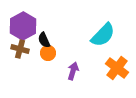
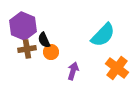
purple hexagon: rotated 8 degrees counterclockwise
brown cross: moved 7 px right; rotated 24 degrees counterclockwise
orange circle: moved 3 px right, 1 px up
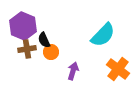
orange cross: moved 1 px right, 1 px down
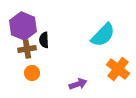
black semicircle: rotated 21 degrees clockwise
orange circle: moved 19 px left, 21 px down
purple arrow: moved 5 px right, 13 px down; rotated 54 degrees clockwise
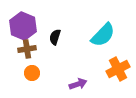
black semicircle: moved 11 px right, 3 px up; rotated 21 degrees clockwise
orange cross: rotated 25 degrees clockwise
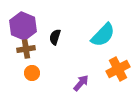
brown cross: moved 1 px left
purple arrow: moved 3 px right, 1 px up; rotated 30 degrees counterclockwise
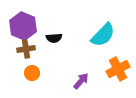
black semicircle: moved 1 px left, 1 px down; rotated 112 degrees counterclockwise
purple arrow: moved 2 px up
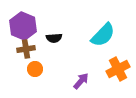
orange circle: moved 3 px right, 4 px up
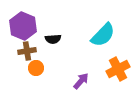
black semicircle: moved 1 px left, 1 px down
brown cross: moved 1 px right, 2 px down
orange circle: moved 1 px right, 1 px up
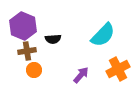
orange circle: moved 2 px left, 2 px down
purple arrow: moved 6 px up
